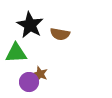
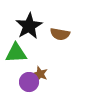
black star: moved 1 px left, 1 px down; rotated 12 degrees clockwise
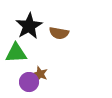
brown semicircle: moved 1 px left, 1 px up
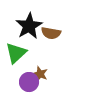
brown semicircle: moved 8 px left
green triangle: rotated 40 degrees counterclockwise
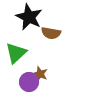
black star: moved 9 px up; rotated 16 degrees counterclockwise
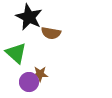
green triangle: rotated 35 degrees counterclockwise
brown star: rotated 21 degrees counterclockwise
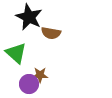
brown star: moved 1 px down
purple circle: moved 2 px down
